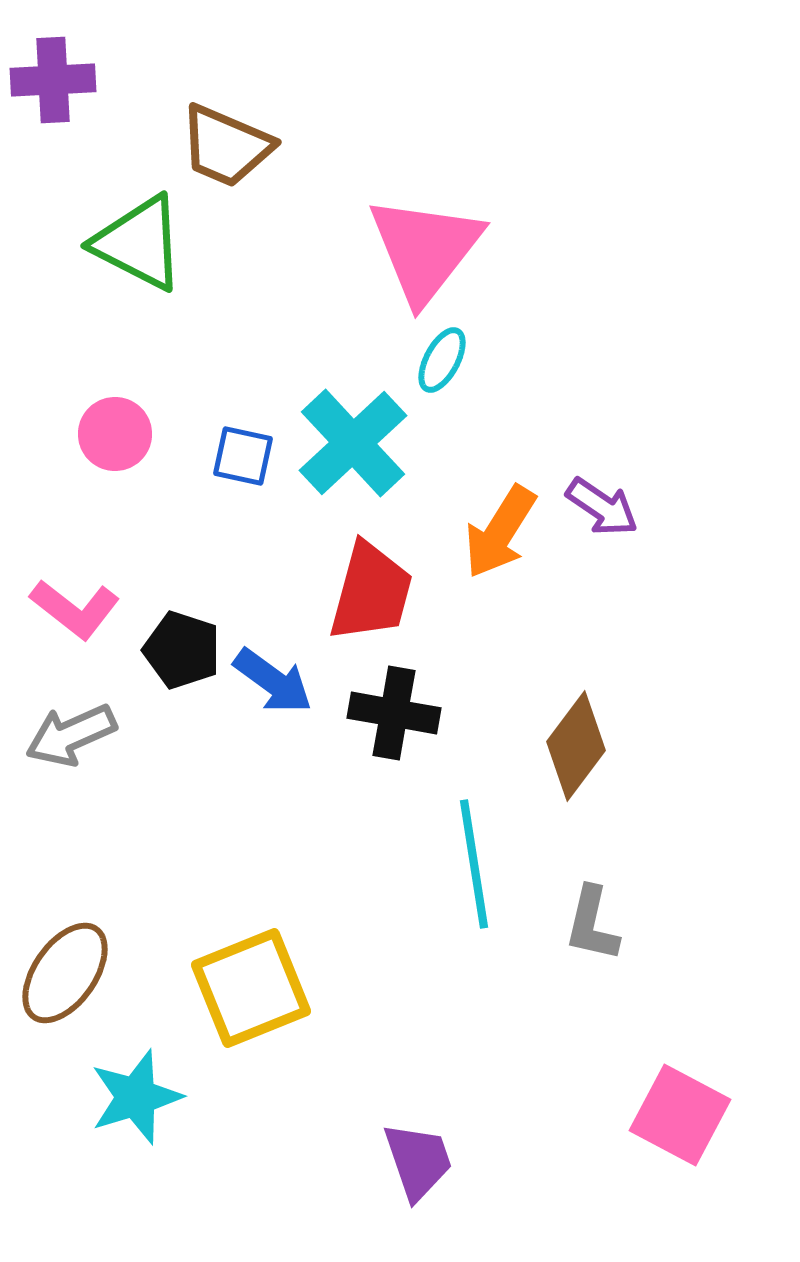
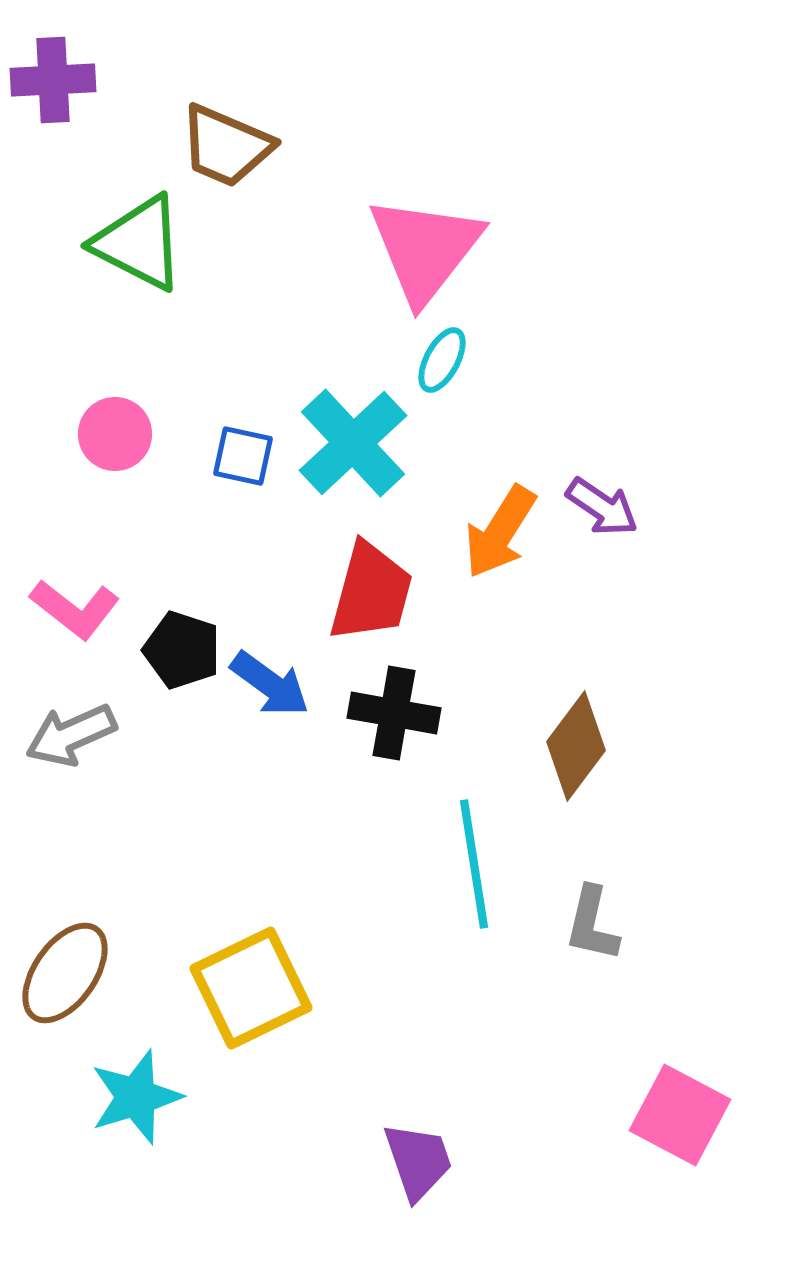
blue arrow: moved 3 px left, 3 px down
yellow square: rotated 4 degrees counterclockwise
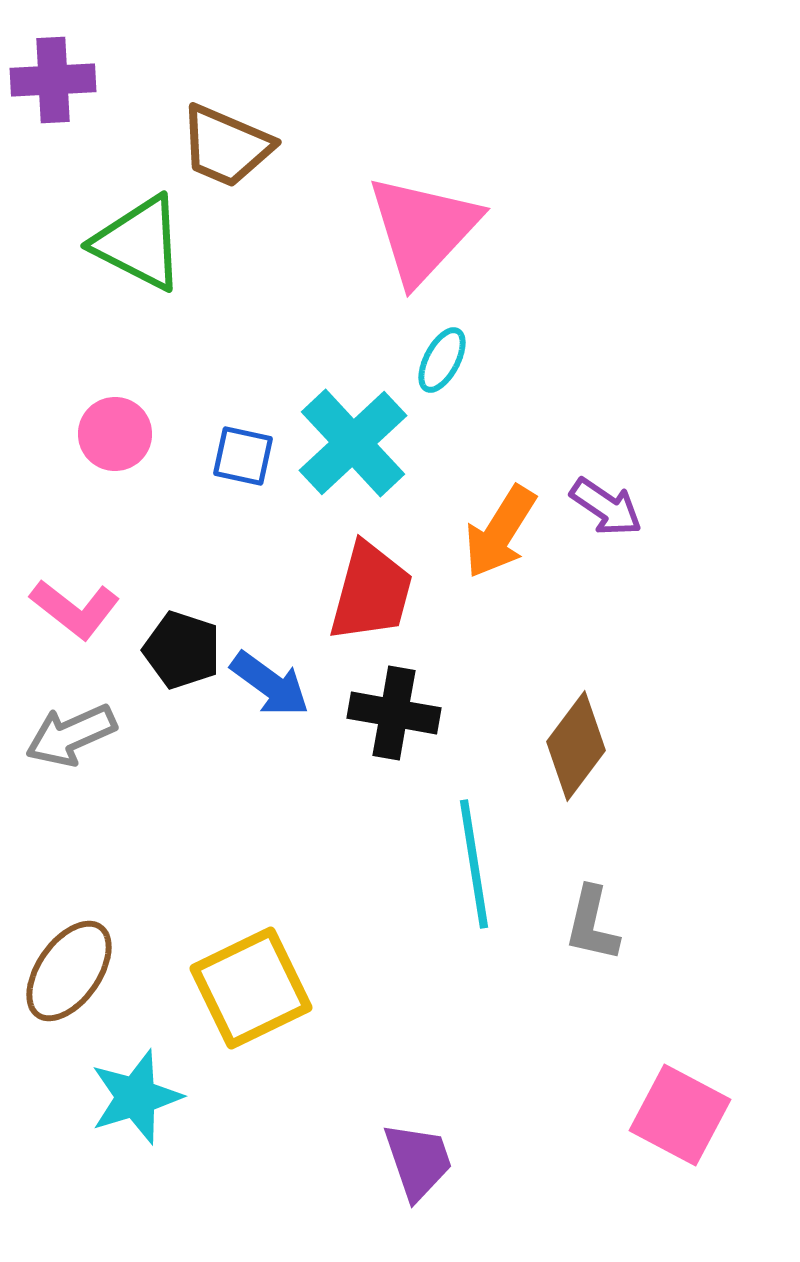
pink triangle: moved 2 px left, 20 px up; rotated 5 degrees clockwise
purple arrow: moved 4 px right
brown ellipse: moved 4 px right, 2 px up
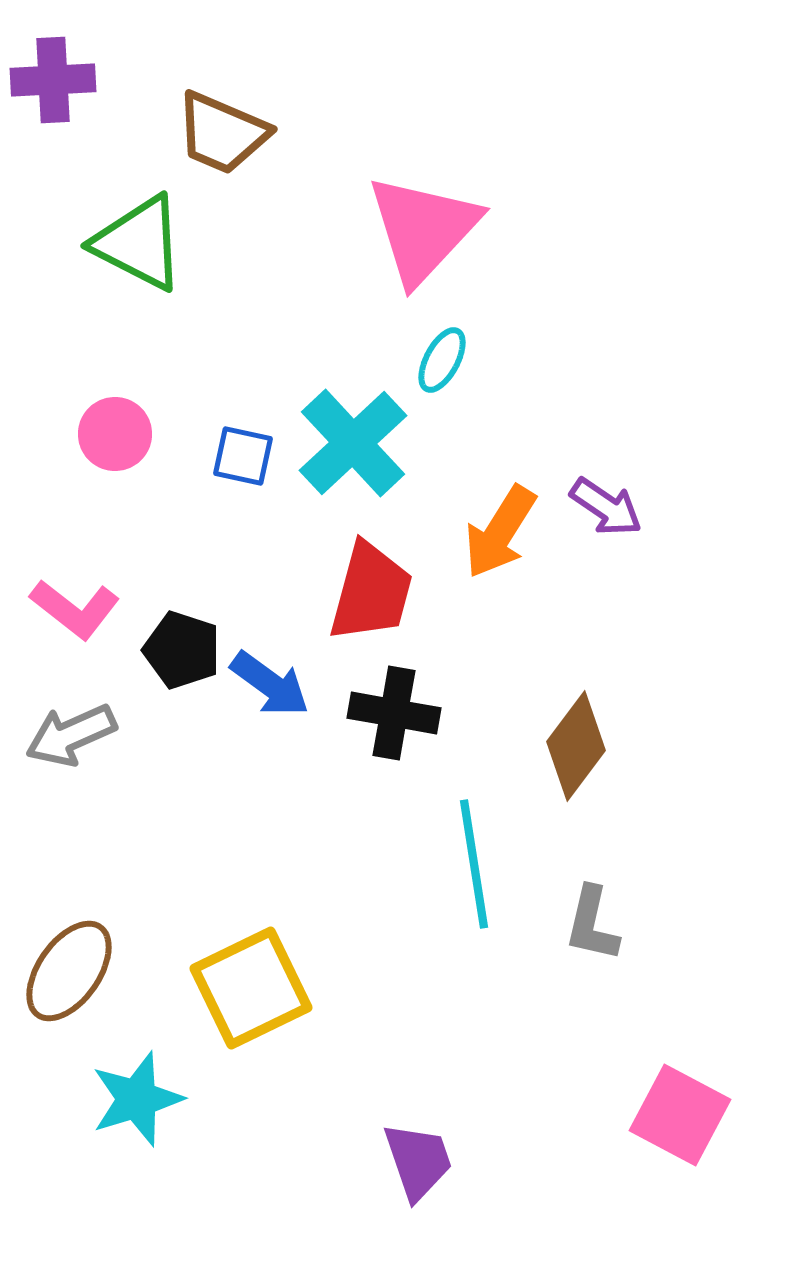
brown trapezoid: moved 4 px left, 13 px up
cyan star: moved 1 px right, 2 px down
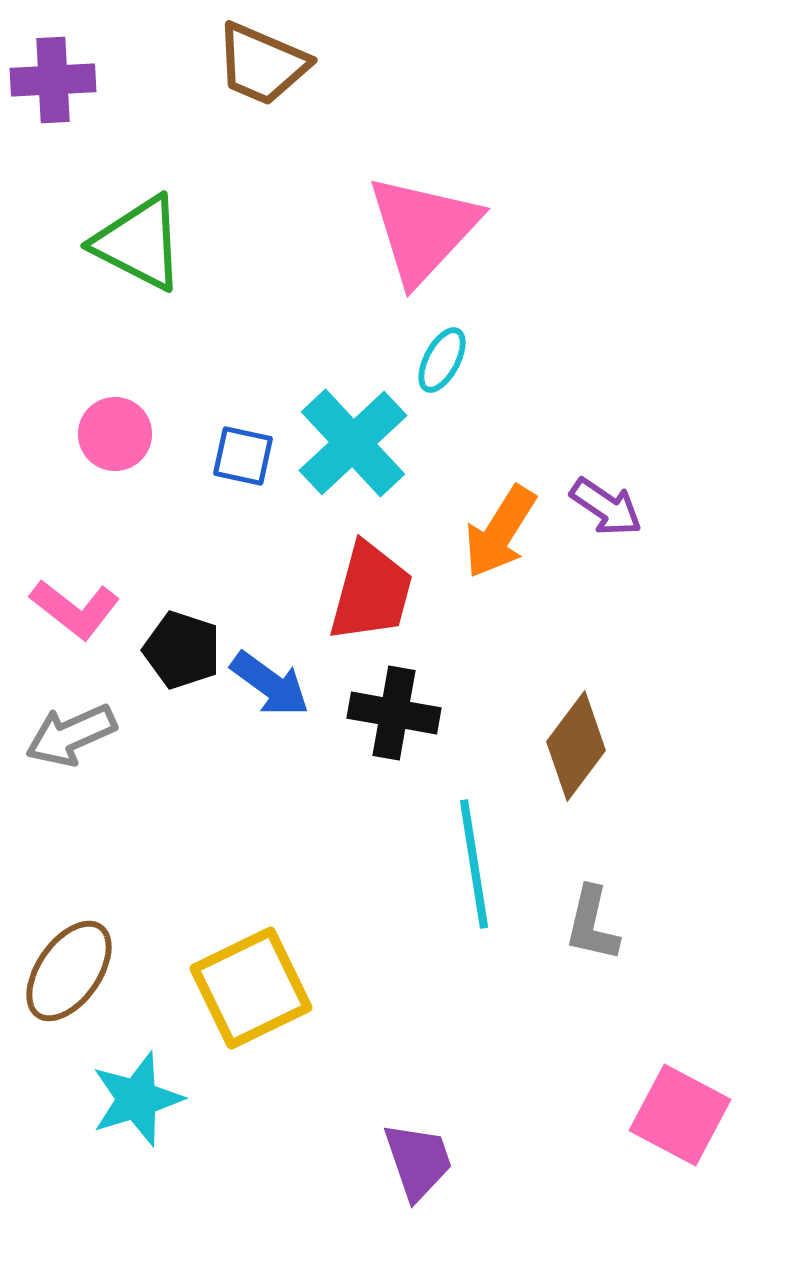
brown trapezoid: moved 40 px right, 69 px up
